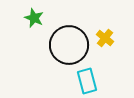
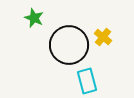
yellow cross: moved 2 px left, 1 px up
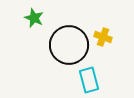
yellow cross: rotated 18 degrees counterclockwise
cyan rectangle: moved 2 px right, 1 px up
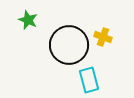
green star: moved 6 px left, 2 px down
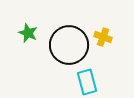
green star: moved 13 px down
cyan rectangle: moved 2 px left, 2 px down
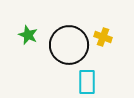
green star: moved 2 px down
cyan rectangle: rotated 15 degrees clockwise
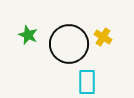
yellow cross: rotated 12 degrees clockwise
black circle: moved 1 px up
